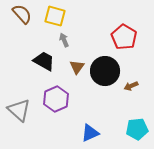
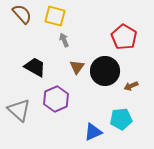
black trapezoid: moved 9 px left, 6 px down
cyan pentagon: moved 16 px left, 10 px up
blue triangle: moved 3 px right, 1 px up
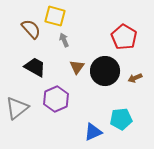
brown semicircle: moved 9 px right, 15 px down
brown arrow: moved 4 px right, 8 px up
gray triangle: moved 2 px left, 2 px up; rotated 40 degrees clockwise
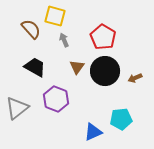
red pentagon: moved 21 px left
purple hexagon: rotated 15 degrees counterclockwise
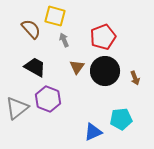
red pentagon: rotated 20 degrees clockwise
brown arrow: rotated 88 degrees counterclockwise
purple hexagon: moved 8 px left
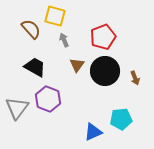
brown triangle: moved 2 px up
gray triangle: rotated 15 degrees counterclockwise
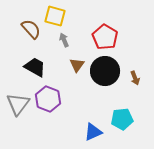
red pentagon: moved 2 px right; rotated 20 degrees counterclockwise
gray triangle: moved 1 px right, 4 px up
cyan pentagon: moved 1 px right
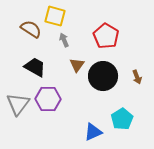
brown semicircle: rotated 15 degrees counterclockwise
red pentagon: moved 1 px right, 1 px up
black circle: moved 2 px left, 5 px down
brown arrow: moved 2 px right, 1 px up
purple hexagon: rotated 20 degrees counterclockwise
cyan pentagon: rotated 25 degrees counterclockwise
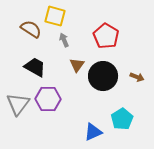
brown arrow: rotated 48 degrees counterclockwise
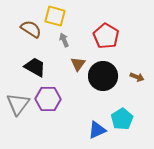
brown triangle: moved 1 px right, 1 px up
blue triangle: moved 4 px right, 2 px up
